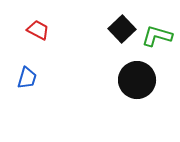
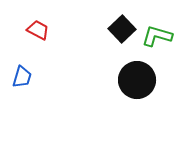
blue trapezoid: moved 5 px left, 1 px up
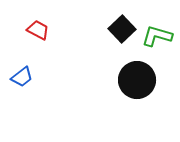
blue trapezoid: rotated 35 degrees clockwise
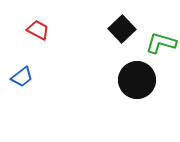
green L-shape: moved 4 px right, 7 px down
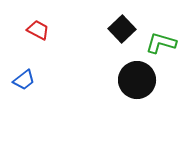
blue trapezoid: moved 2 px right, 3 px down
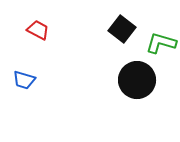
black square: rotated 8 degrees counterclockwise
blue trapezoid: rotated 55 degrees clockwise
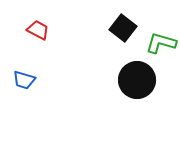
black square: moved 1 px right, 1 px up
